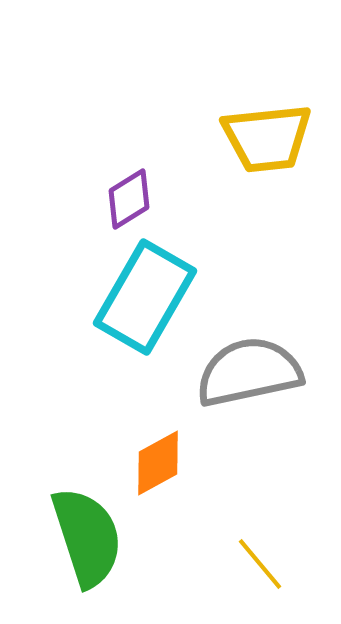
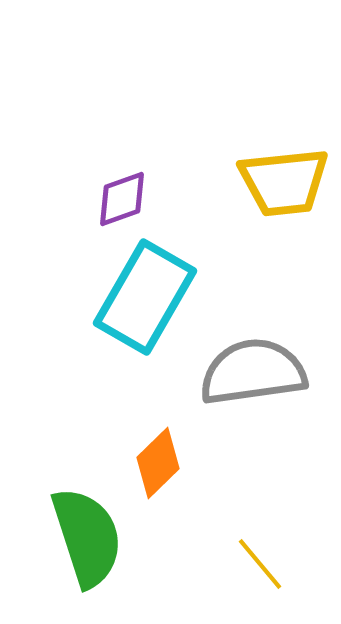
yellow trapezoid: moved 17 px right, 44 px down
purple diamond: moved 7 px left; rotated 12 degrees clockwise
gray semicircle: moved 4 px right; rotated 4 degrees clockwise
orange diamond: rotated 16 degrees counterclockwise
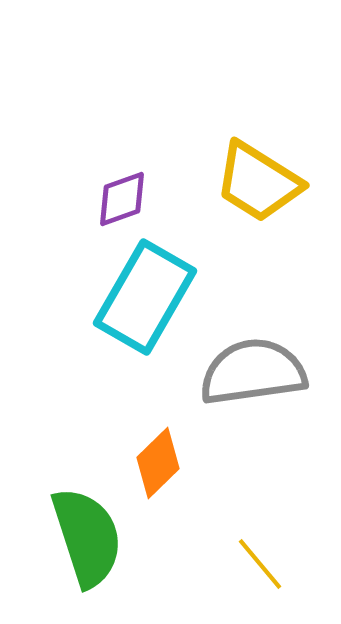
yellow trapezoid: moved 26 px left; rotated 38 degrees clockwise
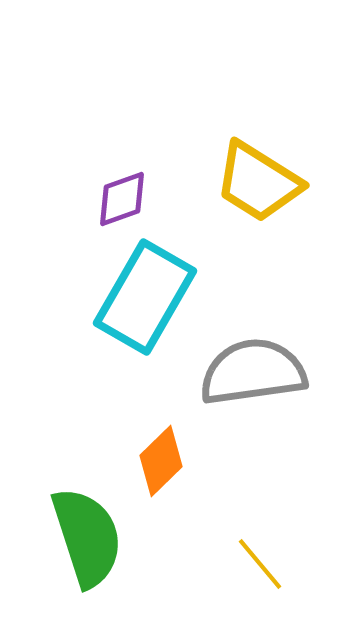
orange diamond: moved 3 px right, 2 px up
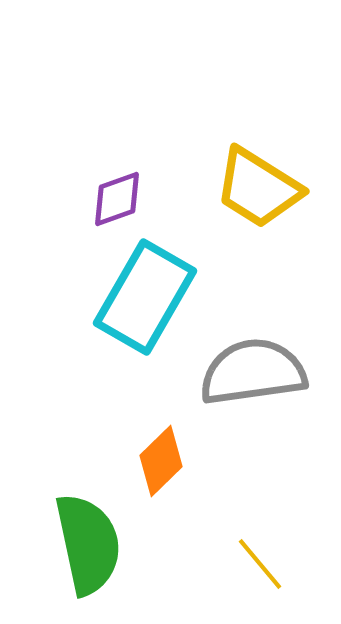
yellow trapezoid: moved 6 px down
purple diamond: moved 5 px left
green semicircle: moved 1 px right, 7 px down; rotated 6 degrees clockwise
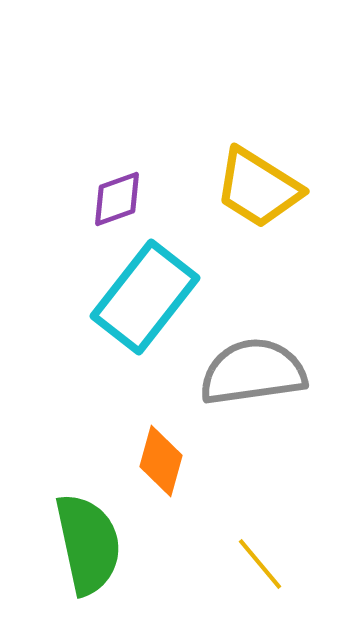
cyan rectangle: rotated 8 degrees clockwise
orange diamond: rotated 30 degrees counterclockwise
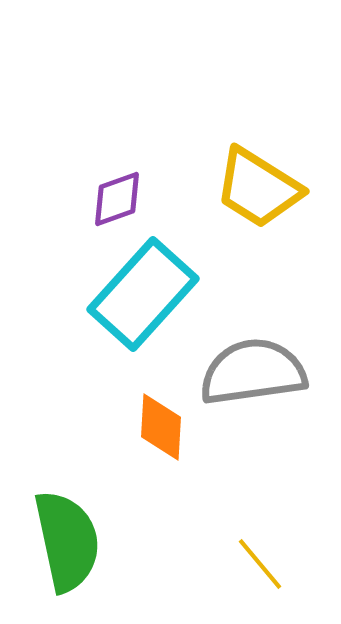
cyan rectangle: moved 2 px left, 3 px up; rotated 4 degrees clockwise
orange diamond: moved 34 px up; rotated 12 degrees counterclockwise
green semicircle: moved 21 px left, 3 px up
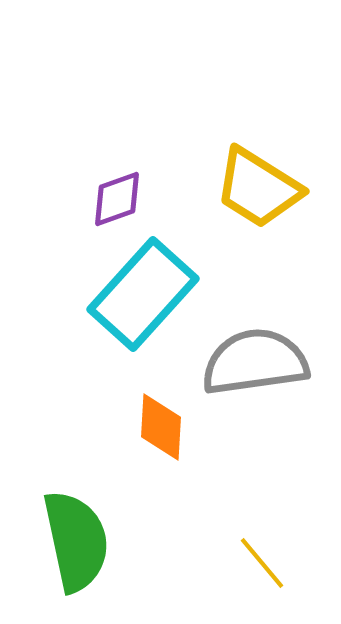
gray semicircle: moved 2 px right, 10 px up
green semicircle: moved 9 px right
yellow line: moved 2 px right, 1 px up
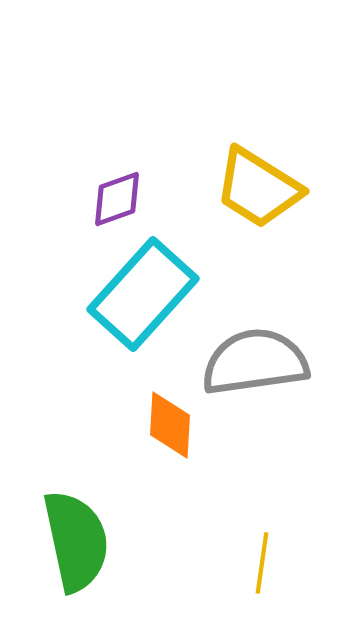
orange diamond: moved 9 px right, 2 px up
yellow line: rotated 48 degrees clockwise
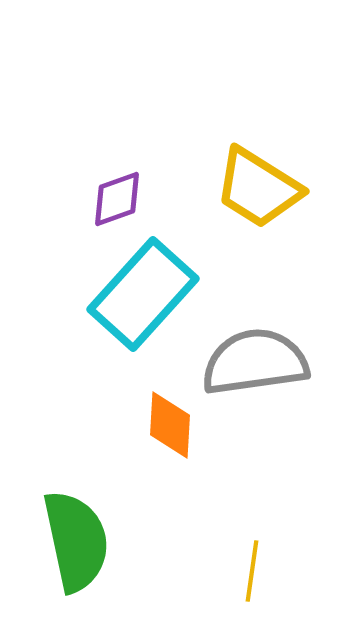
yellow line: moved 10 px left, 8 px down
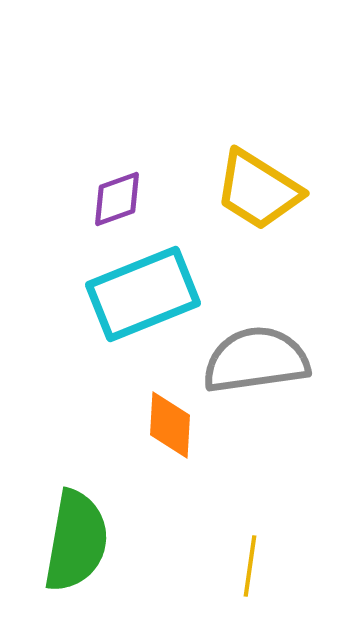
yellow trapezoid: moved 2 px down
cyan rectangle: rotated 26 degrees clockwise
gray semicircle: moved 1 px right, 2 px up
green semicircle: rotated 22 degrees clockwise
yellow line: moved 2 px left, 5 px up
